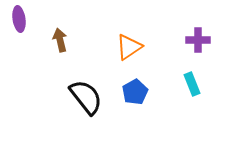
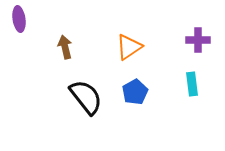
brown arrow: moved 5 px right, 7 px down
cyan rectangle: rotated 15 degrees clockwise
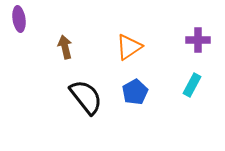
cyan rectangle: moved 1 px down; rotated 35 degrees clockwise
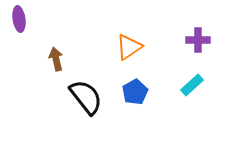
brown arrow: moved 9 px left, 12 px down
cyan rectangle: rotated 20 degrees clockwise
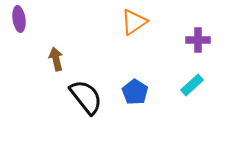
orange triangle: moved 5 px right, 25 px up
blue pentagon: rotated 10 degrees counterclockwise
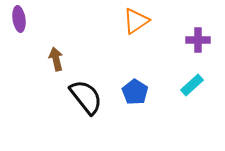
orange triangle: moved 2 px right, 1 px up
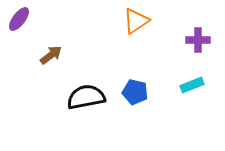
purple ellipse: rotated 45 degrees clockwise
brown arrow: moved 5 px left, 4 px up; rotated 65 degrees clockwise
cyan rectangle: rotated 20 degrees clockwise
blue pentagon: rotated 20 degrees counterclockwise
black semicircle: rotated 63 degrees counterclockwise
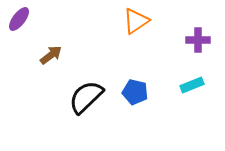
black semicircle: rotated 33 degrees counterclockwise
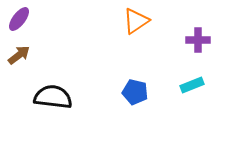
brown arrow: moved 32 px left
black semicircle: moved 33 px left; rotated 51 degrees clockwise
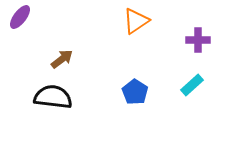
purple ellipse: moved 1 px right, 2 px up
brown arrow: moved 43 px right, 4 px down
cyan rectangle: rotated 20 degrees counterclockwise
blue pentagon: rotated 20 degrees clockwise
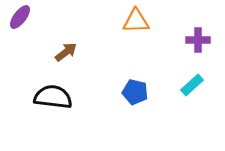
orange triangle: rotated 32 degrees clockwise
brown arrow: moved 4 px right, 7 px up
blue pentagon: rotated 20 degrees counterclockwise
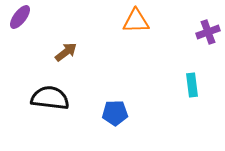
purple cross: moved 10 px right, 8 px up; rotated 20 degrees counterclockwise
cyan rectangle: rotated 55 degrees counterclockwise
blue pentagon: moved 20 px left, 21 px down; rotated 15 degrees counterclockwise
black semicircle: moved 3 px left, 1 px down
